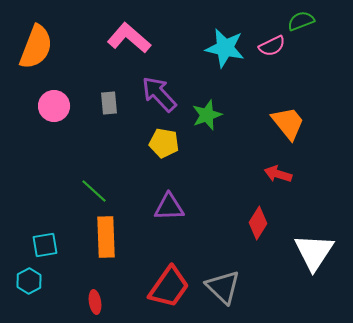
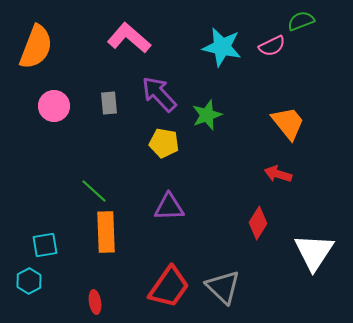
cyan star: moved 3 px left, 1 px up
orange rectangle: moved 5 px up
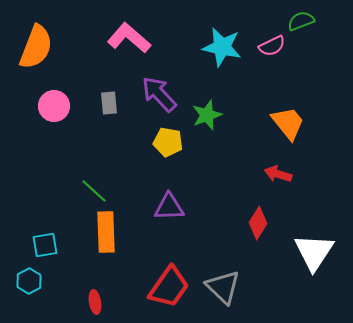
yellow pentagon: moved 4 px right, 1 px up
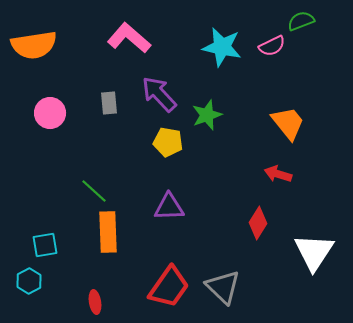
orange semicircle: moved 2 px left, 2 px up; rotated 60 degrees clockwise
pink circle: moved 4 px left, 7 px down
orange rectangle: moved 2 px right
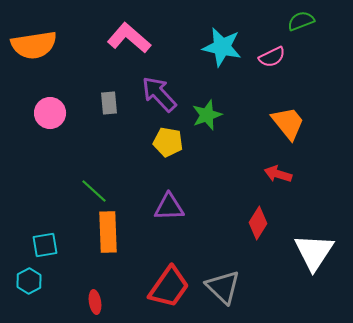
pink semicircle: moved 11 px down
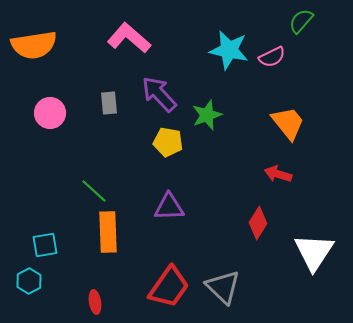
green semicircle: rotated 28 degrees counterclockwise
cyan star: moved 7 px right, 3 px down
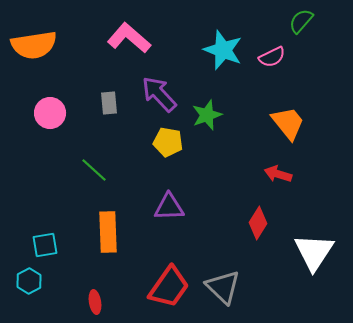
cyan star: moved 6 px left; rotated 9 degrees clockwise
green line: moved 21 px up
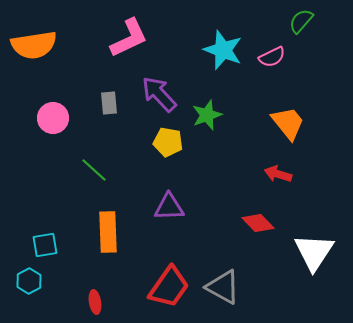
pink L-shape: rotated 114 degrees clockwise
pink circle: moved 3 px right, 5 px down
red diamond: rotated 76 degrees counterclockwise
gray triangle: rotated 15 degrees counterclockwise
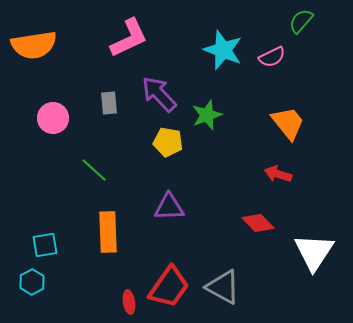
cyan hexagon: moved 3 px right, 1 px down
red ellipse: moved 34 px right
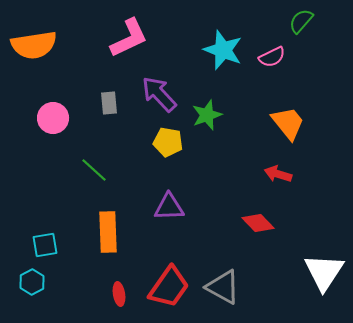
white triangle: moved 10 px right, 20 px down
red ellipse: moved 10 px left, 8 px up
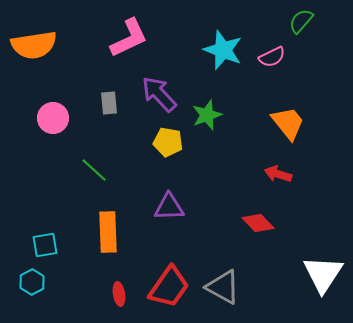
white triangle: moved 1 px left, 2 px down
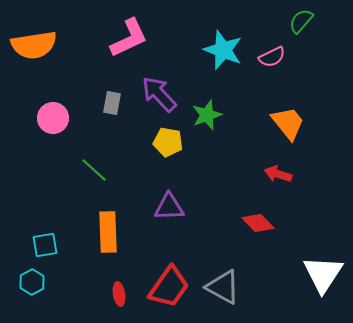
gray rectangle: moved 3 px right; rotated 15 degrees clockwise
